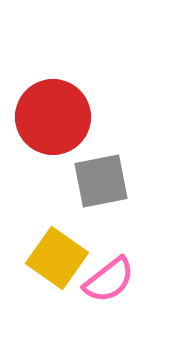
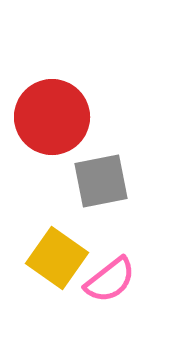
red circle: moved 1 px left
pink semicircle: moved 1 px right
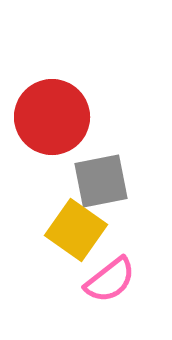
yellow square: moved 19 px right, 28 px up
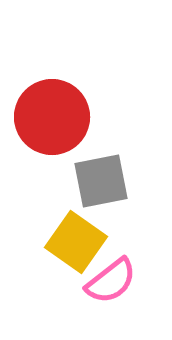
yellow square: moved 12 px down
pink semicircle: moved 1 px right, 1 px down
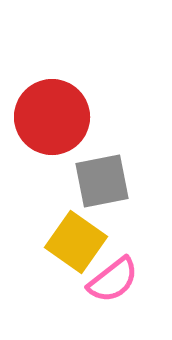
gray square: moved 1 px right
pink semicircle: moved 2 px right, 1 px up
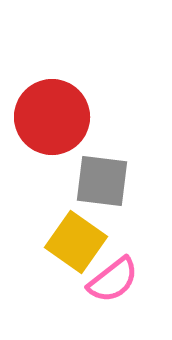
gray square: rotated 18 degrees clockwise
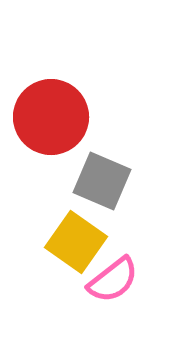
red circle: moved 1 px left
gray square: rotated 16 degrees clockwise
